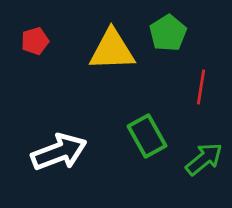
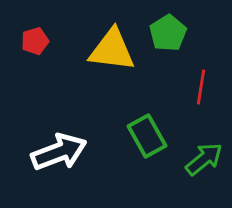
yellow triangle: rotated 9 degrees clockwise
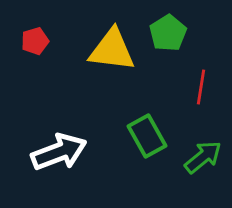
green arrow: moved 1 px left, 2 px up
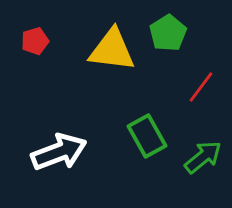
red line: rotated 28 degrees clockwise
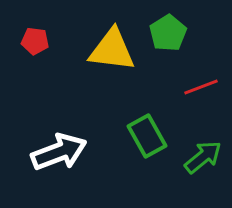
red pentagon: rotated 24 degrees clockwise
red line: rotated 32 degrees clockwise
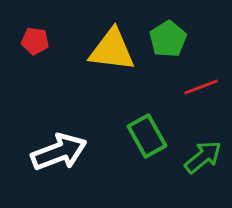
green pentagon: moved 6 px down
